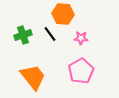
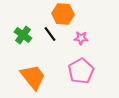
green cross: rotated 36 degrees counterclockwise
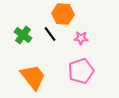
pink pentagon: rotated 10 degrees clockwise
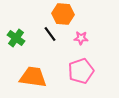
green cross: moved 7 px left, 3 px down
orange trapezoid: rotated 44 degrees counterclockwise
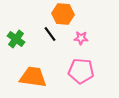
green cross: moved 1 px down
pink pentagon: rotated 25 degrees clockwise
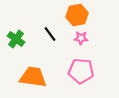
orange hexagon: moved 14 px right, 1 px down; rotated 15 degrees counterclockwise
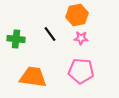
green cross: rotated 30 degrees counterclockwise
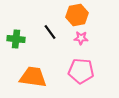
black line: moved 2 px up
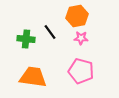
orange hexagon: moved 1 px down
green cross: moved 10 px right
pink pentagon: rotated 10 degrees clockwise
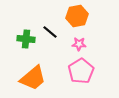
black line: rotated 14 degrees counterclockwise
pink star: moved 2 px left, 6 px down
pink pentagon: rotated 25 degrees clockwise
orange trapezoid: moved 1 px down; rotated 132 degrees clockwise
